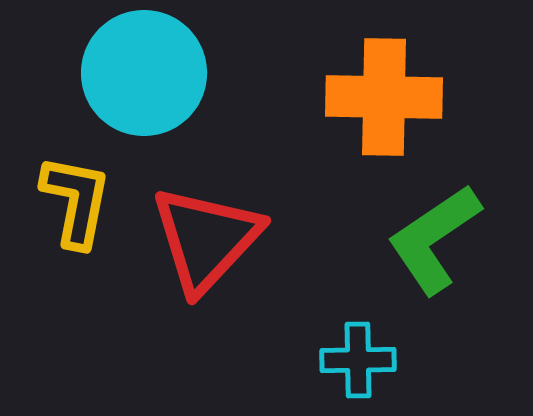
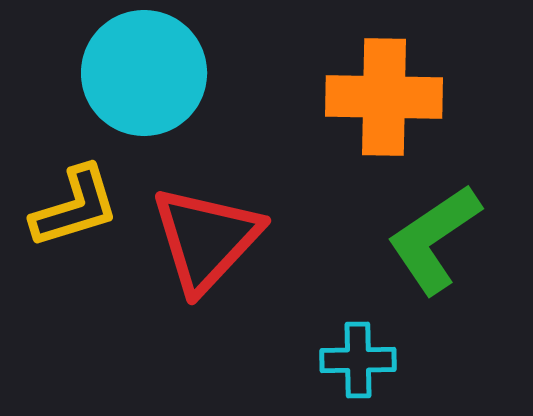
yellow L-shape: moved 1 px left, 6 px down; rotated 62 degrees clockwise
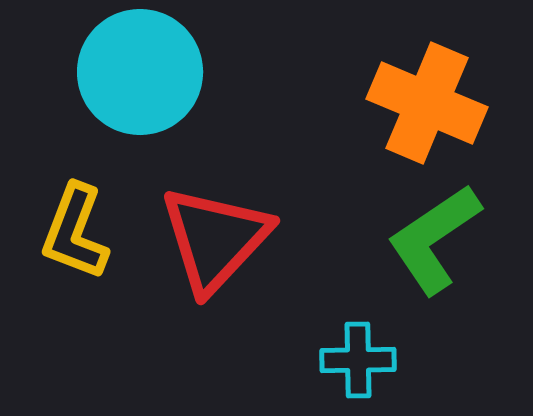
cyan circle: moved 4 px left, 1 px up
orange cross: moved 43 px right, 6 px down; rotated 22 degrees clockwise
yellow L-shape: moved 25 px down; rotated 128 degrees clockwise
red triangle: moved 9 px right
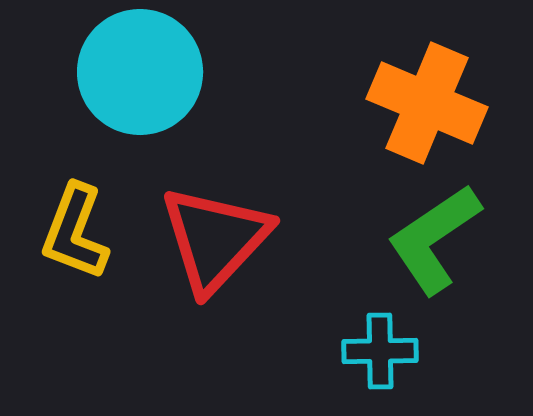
cyan cross: moved 22 px right, 9 px up
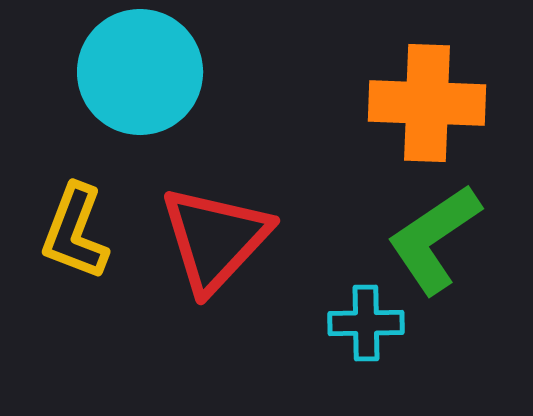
orange cross: rotated 21 degrees counterclockwise
cyan cross: moved 14 px left, 28 px up
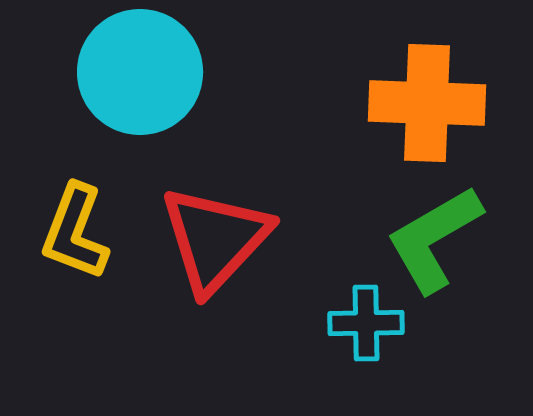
green L-shape: rotated 4 degrees clockwise
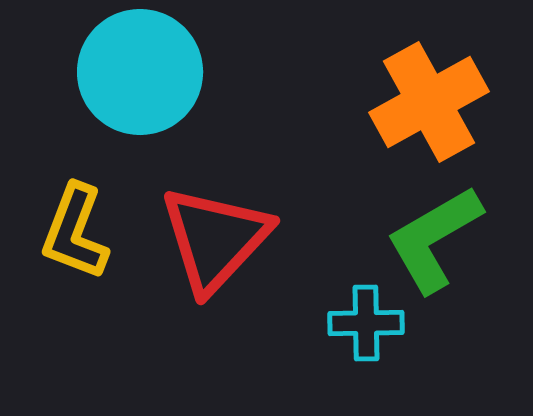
orange cross: moved 2 px right, 1 px up; rotated 31 degrees counterclockwise
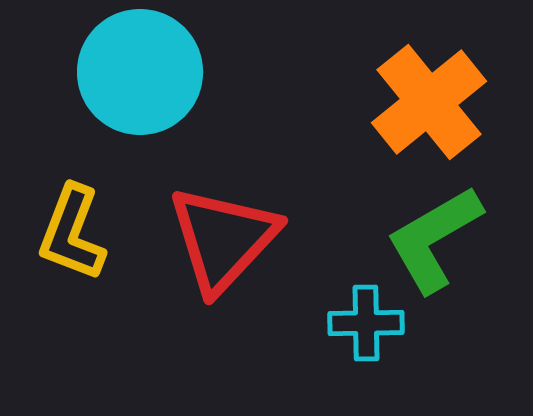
orange cross: rotated 10 degrees counterclockwise
yellow L-shape: moved 3 px left, 1 px down
red triangle: moved 8 px right
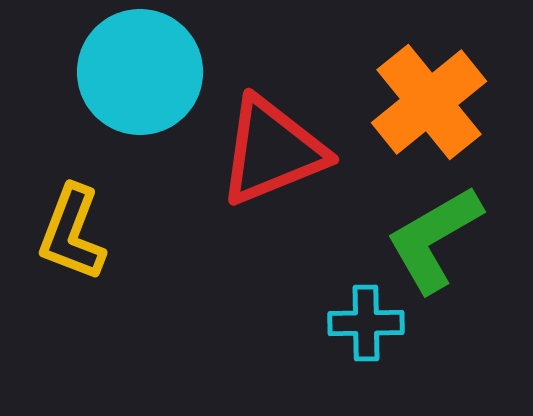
red triangle: moved 49 px right, 88 px up; rotated 25 degrees clockwise
